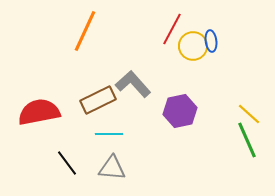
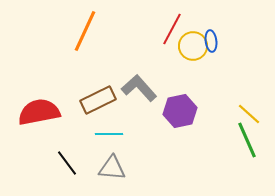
gray L-shape: moved 6 px right, 4 px down
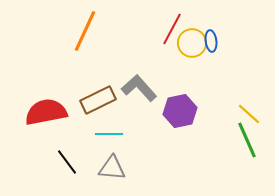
yellow circle: moved 1 px left, 3 px up
red semicircle: moved 7 px right
black line: moved 1 px up
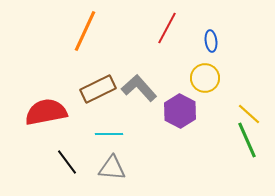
red line: moved 5 px left, 1 px up
yellow circle: moved 13 px right, 35 px down
brown rectangle: moved 11 px up
purple hexagon: rotated 20 degrees counterclockwise
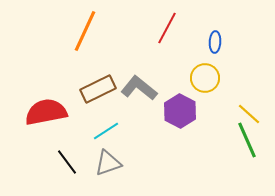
blue ellipse: moved 4 px right, 1 px down; rotated 10 degrees clockwise
gray L-shape: rotated 9 degrees counterclockwise
cyan line: moved 3 px left, 3 px up; rotated 32 degrees counterclockwise
gray triangle: moved 4 px left, 5 px up; rotated 24 degrees counterclockwise
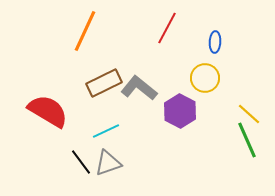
brown rectangle: moved 6 px right, 6 px up
red semicircle: moved 2 px right, 1 px up; rotated 42 degrees clockwise
cyan line: rotated 8 degrees clockwise
black line: moved 14 px right
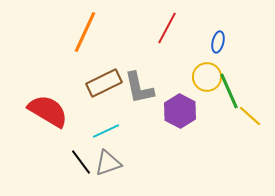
orange line: moved 1 px down
blue ellipse: moved 3 px right; rotated 10 degrees clockwise
yellow circle: moved 2 px right, 1 px up
gray L-shape: rotated 141 degrees counterclockwise
yellow line: moved 1 px right, 2 px down
green line: moved 18 px left, 49 px up
